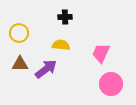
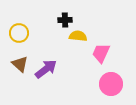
black cross: moved 3 px down
yellow semicircle: moved 17 px right, 9 px up
brown triangle: rotated 42 degrees clockwise
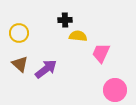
pink circle: moved 4 px right, 6 px down
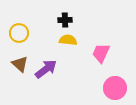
yellow semicircle: moved 10 px left, 4 px down
pink circle: moved 2 px up
